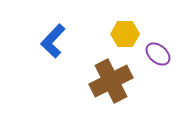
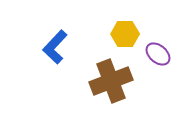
blue L-shape: moved 2 px right, 6 px down
brown cross: rotated 6 degrees clockwise
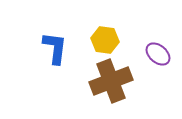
yellow hexagon: moved 20 px left, 6 px down; rotated 8 degrees clockwise
blue L-shape: moved 1 px down; rotated 144 degrees clockwise
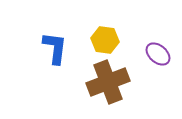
brown cross: moved 3 px left, 1 px down
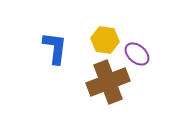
purple ellipse: moved 21 px left
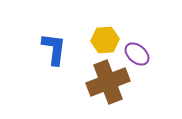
yellow hexagon: rotated 12 degrees counterclockwise
blue L-shape: moved 1 px left, 1 px down
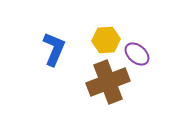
yellow hexagon: moved 1 px right
blue L-shape: rotated 16 degrees clockwise
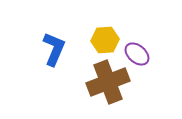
yellow hexagon: moved 1 px left
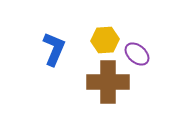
brown cross: rotated 21 degrees clockwise
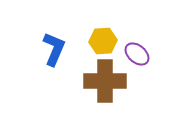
yellow hexagon: moved 2 px left, 1 px down
brown cross: moved 3 px left, 1 px up
